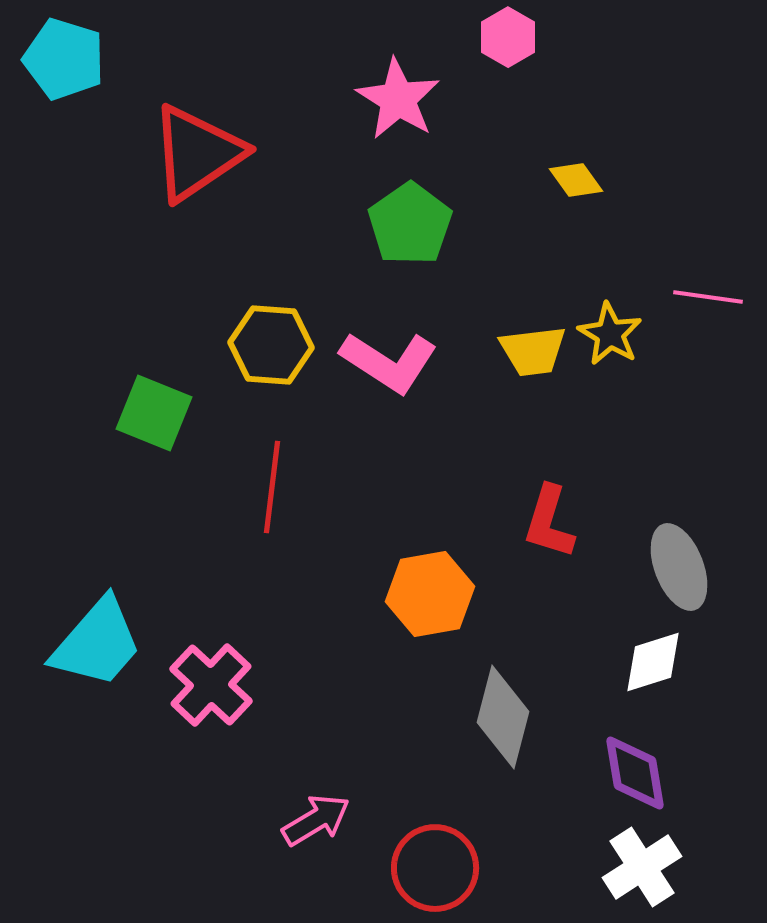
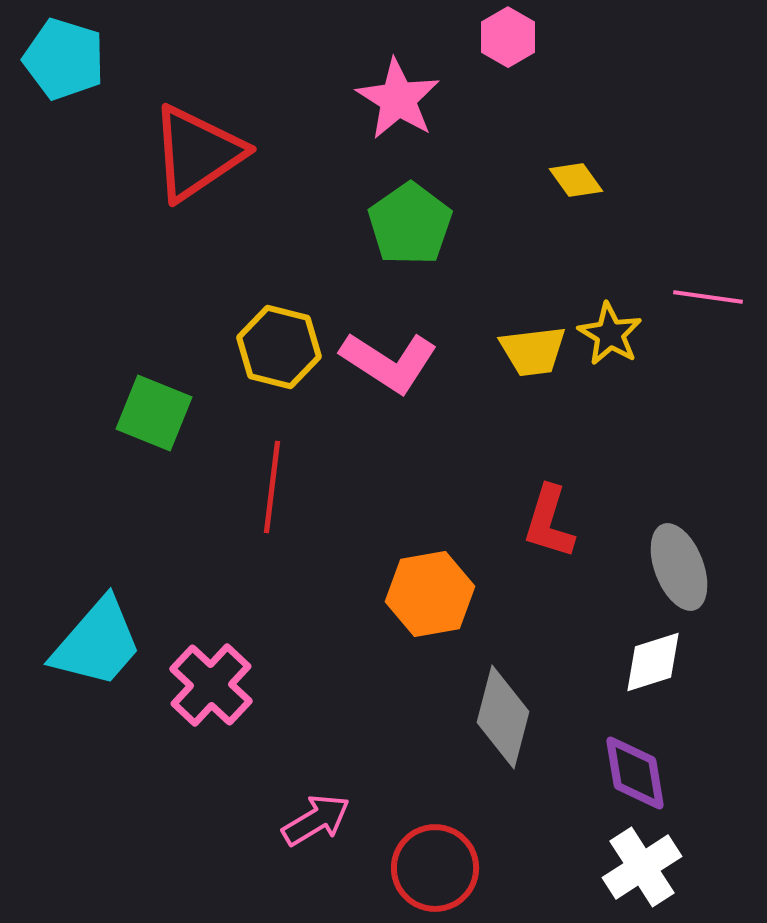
yellow hexagon: moved 8 px right, 2 px down; rotated 10 degrees clockwise
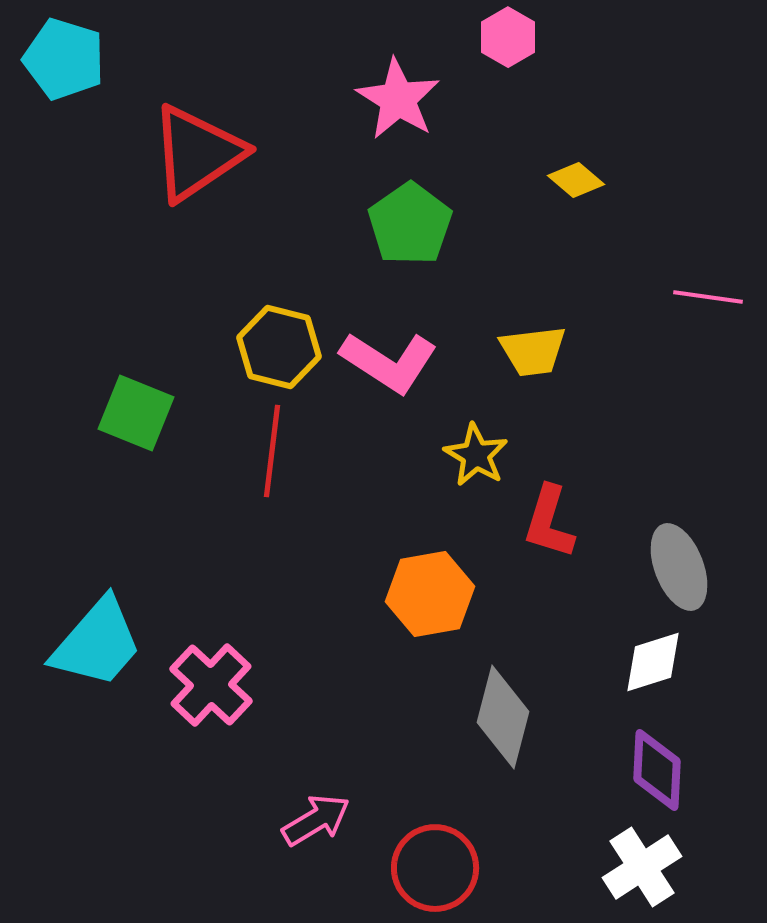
yellow diamond: rotated 14 degrees counterclockwise
yellow star: moved 134 px left, 121 px down
green square: moved 18 px left
red line: moved 36 px up
purple diamond: moved 22 px right, 3 px up; rotated 12 degrees clockwise
